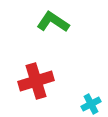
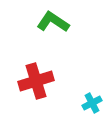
cyan cross: moved 1 px right, 1 px up
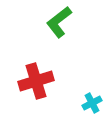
green L-shape: moved 6 px right; rotated 72 degrees counterclockwise
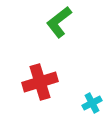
red cross: moved 4 px right, 1 px down
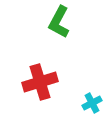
green L-shape: rotated 24 degrees counterclockwise
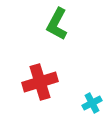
green L-shape: moved 2 px left, 2 px down
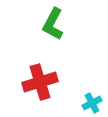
green L-shape: moved 4 px left
